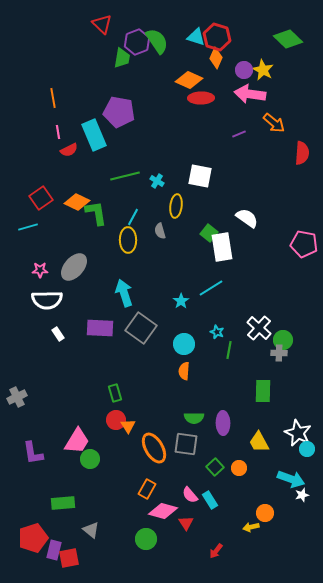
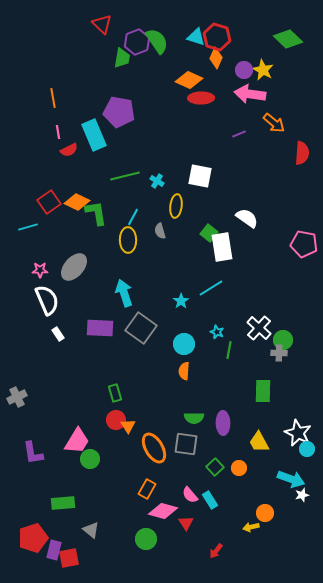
red square at (41, 198): moved 8 px right, 4 px down
white semicircle at (47, 300): rotated 112 degrees counterclockwise
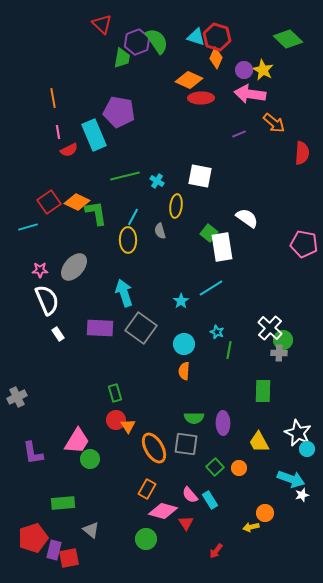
white cross at (259, 328): moved 11 px right
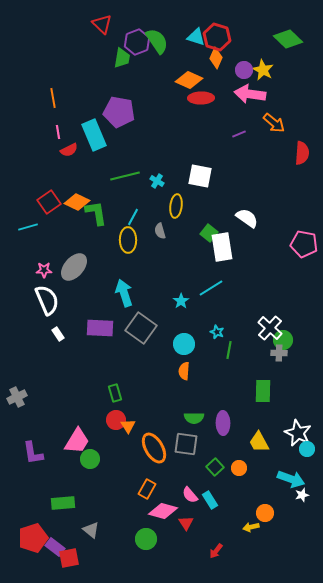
pink star at (40, 270): moved 4 px right
purple rectangle at (54, 550): moved 1 px right, 3 px up; rotated 66 degrees counterclockwise
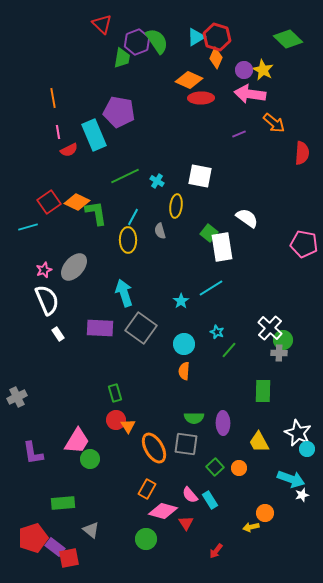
cyan triangle at (196, 37): rotated 48 degrees counterclockwise
green line at (125, 176): rotated 12 degrees counterclockwise
pink star at (44, 270): rotated 21 degrees counterclockwise
green line at (229, 350): rotated 30 degrees clockwise
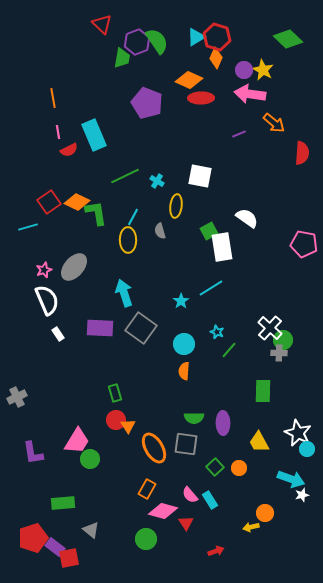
purple pentagon at (119, 112): moved 28 px right, 9 px up; rotated 12 degrees clockwise
green square at (209, 233): moved 2 px up; rotated 24 degrees clockwise
red arrow at (216, 551): rotated 147 degrees counterclockwise
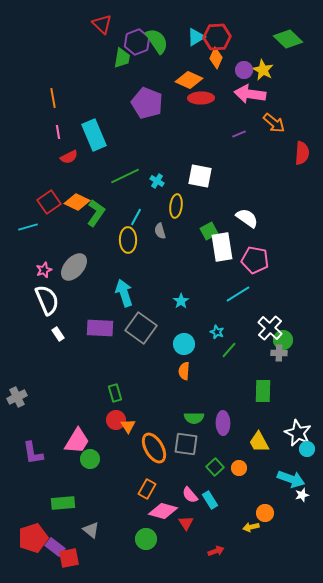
red hexagon at (217, 37): rotated 20 degrees counterclockwise
red semicircle at (69, 150): moved 7 px down
green L-shape at (96, 213): rotated 44 degrees clockwise
cyan line at (133, 217): moved 3 px right
pink pentagon at (304, 244): moved 49 px left, 16 px down
cyan line at (211, 288): moved 27 px right, 6 px down
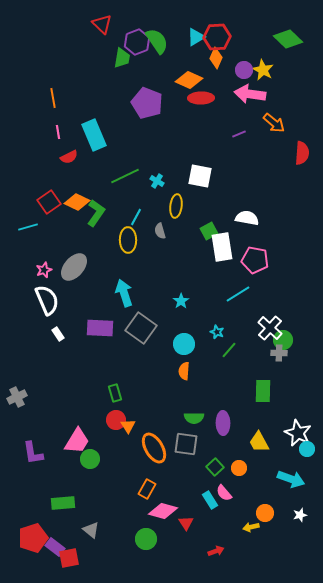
white semicircle at (247, 218): rotated 25 degrees counterclockwise
pink semicircle at (190, 495): moved 34 px right, 2 px up
white star at (302, 495): moved 2 px left, 20 px down
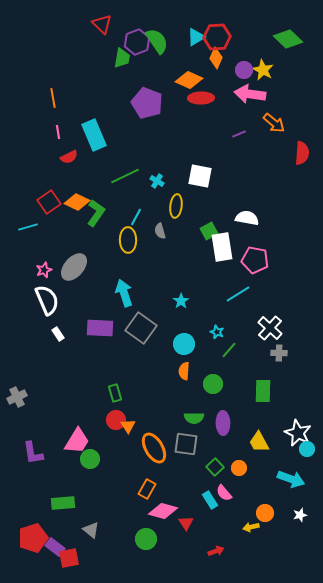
green circle at (283, 340): moved 70 px left, 44 px down
